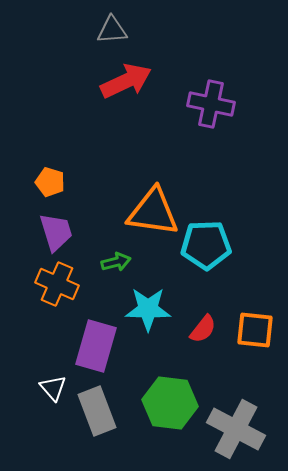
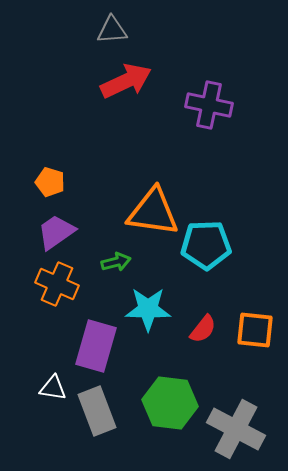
purple cross: moved 2 px left, 1 px down
purple trapezoid: rotated 108 degrees counterclockwise
white triangle: rotated 40 degrees counterclockwise
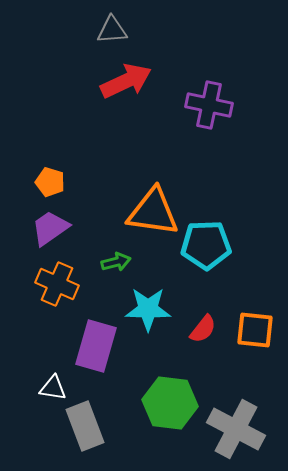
purple trapezoid: moved 6 px left, 4 px up
gray rectangle: moved 12 px left, 15 px down
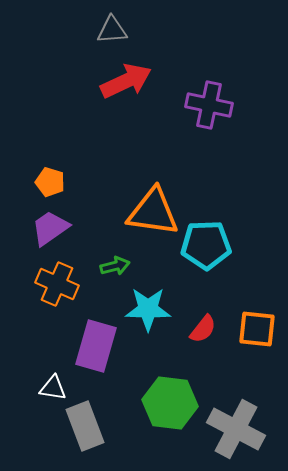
green arrow: moved 1 px left, 4 px down
orange square: moved 2 px right, 1 px up
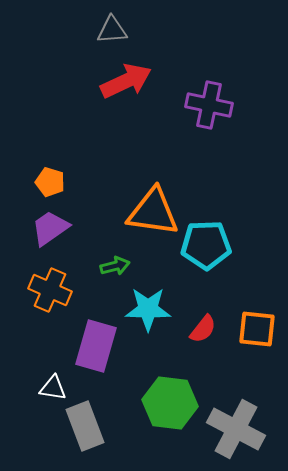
orange cross: moved 7 px left, 6 px down
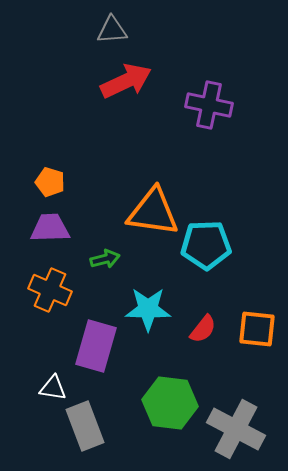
purple trapezoid: rotated 33 degrees clockwise
green arrow: moved 10 px left, 7 px up
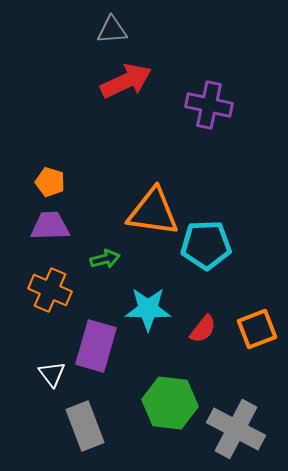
purple trapezoid: moved 2 px up
orange square: rotated 27 degrees counterclockwise
white triangle: moved 1 px left, 14 px up; rotated 44 degrees clockwise
